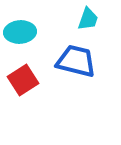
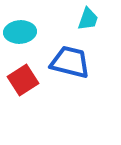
blue trapezoid: moved 6 px left, 1 px down
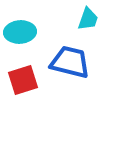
red square: rotated 16 degrees clockwise
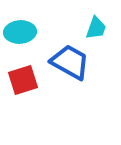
cyan trapezoid: moved 8 px right, 9 px down
blue trapezoid: rotated 15 degrees clockwise
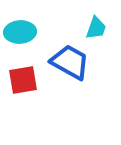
red square: rotated 8 degrees clockwise
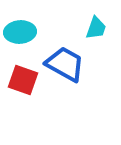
blue trapezoid: moved 5 px left, 2 px down
red square: rotated 28 degrees clockwise
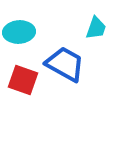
cyan ellipse: moved 1 px left
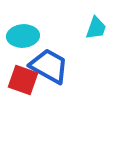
cyan ellipse: moved 4 px right, 4 px down
blue trapezoid: moved 16 px left, 2 px down
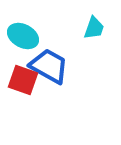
cyan trapezoid: moved 2 px left
cyan ellipse: rotated 32 degrees clockwise
